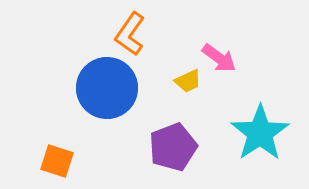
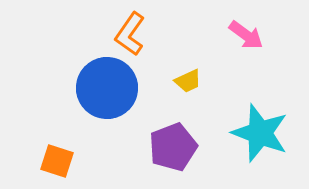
pink arrow: moved 27 px right, 23 px up
cyan star: rotated 18 degrees counterclockwise
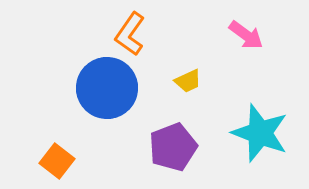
orange square: rotated 20 degrees clockwise
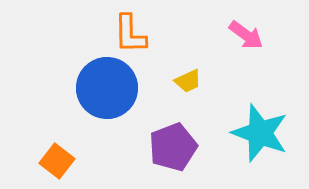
orange L-shape: rotated 36 degrees counterclockwise
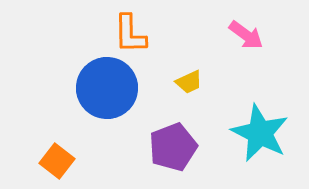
yellow trapezoid: moved 1 px right, 1 px down
cyan star: rotated 6 degrees clockwise
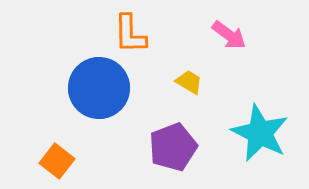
pink arrow: moved 17 px left
yellow trapezoid: rotated 124 degrees counterclockwise
blue circle: moved 8 px left
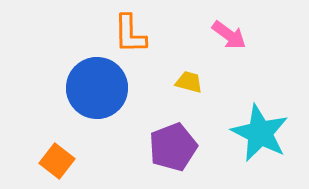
yellow trapezoid: rotated 16 degrees counterclockwise
blue circle: moved 2 px left
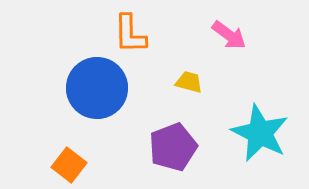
orange square: moved 12 px right, 4 px down
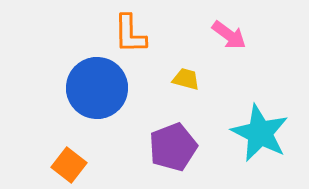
yellow trapezoid: moved 3 px left, 3 px up
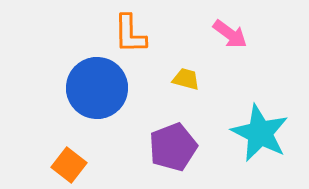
pink arrow: moved 1 px right, 1 px up
